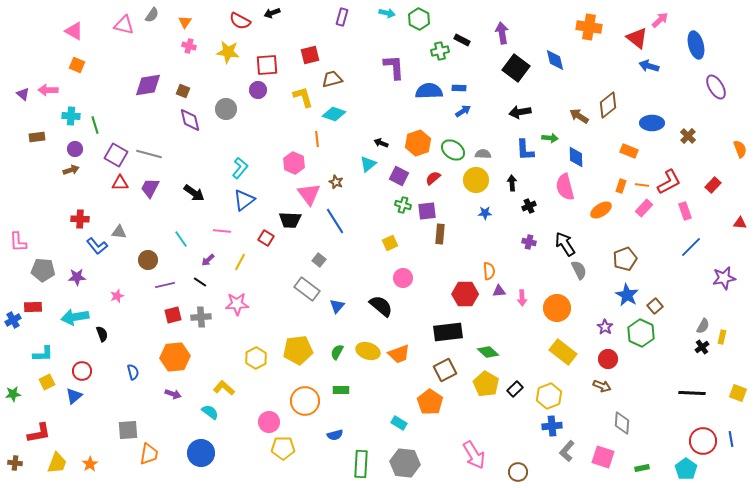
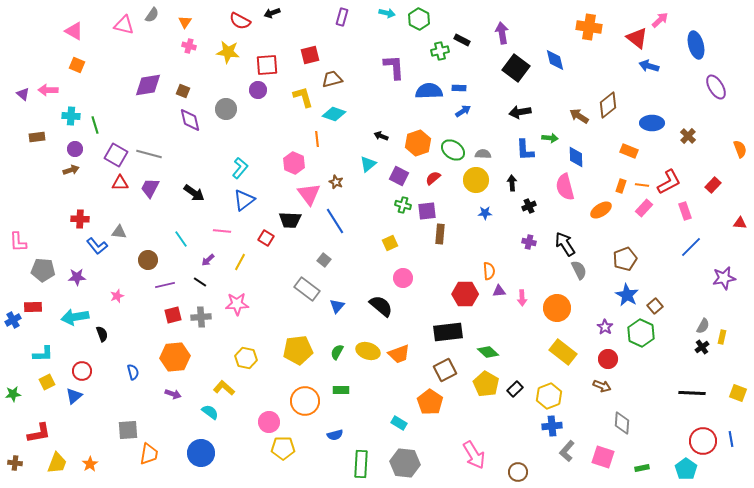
black arrow at (381, 143): moved 7 px up
gray square at (319, 260): moved 5 px right
yellow hexagon at (256, 358): moved 10 px left; rotated 20 degrees counterclockwise
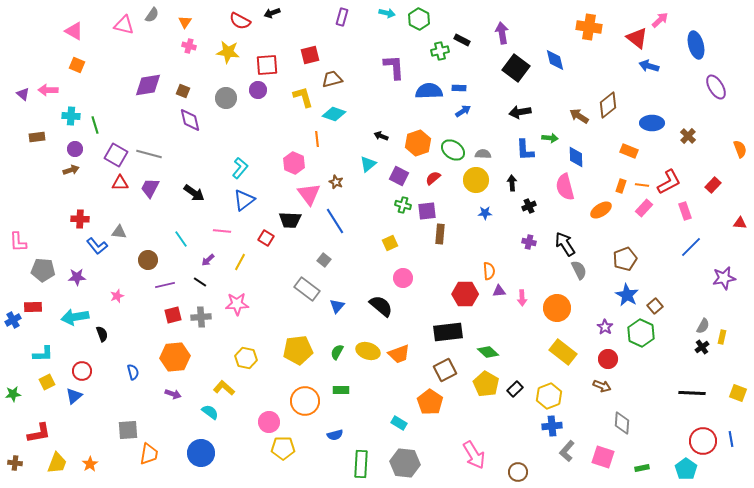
gray circle at (226, 109): moved 11 px up
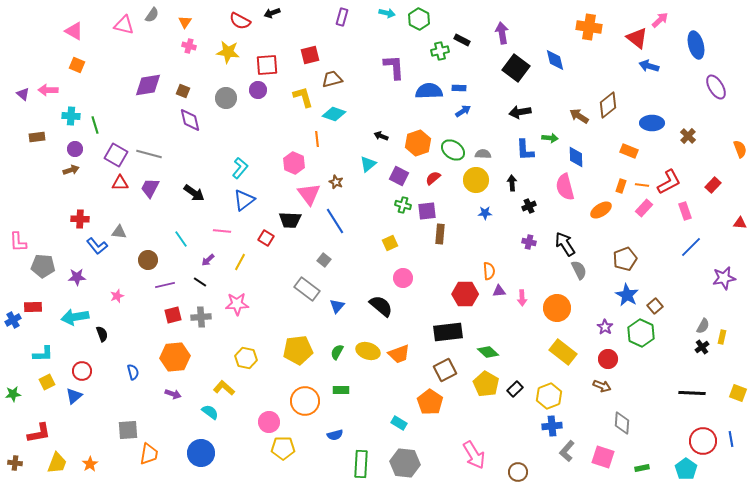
gray pentagon at (43, 270): moved 4 px up
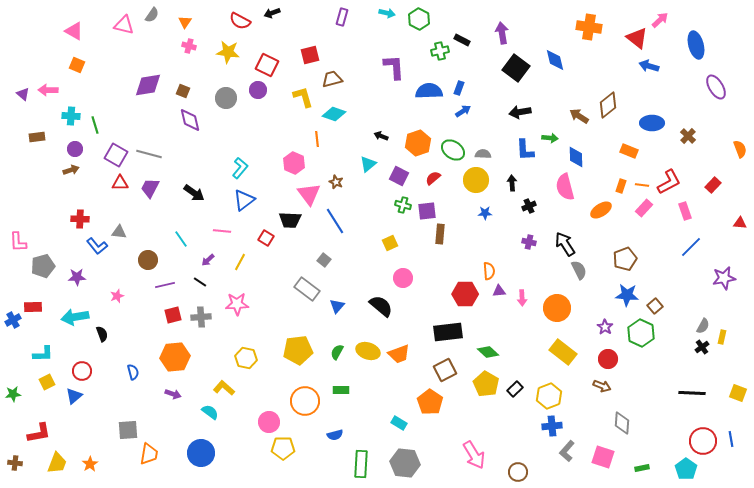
red square at (267, 65): rotated 30 degrees clockwise
blue rectangle at (459, 88): rotated 72 degrees counterclockwise
gray pentagon at (43, 266): rotated 20 degrees counterclockwise
blue star at (627, 295): rotated 25 degrees counterclockwise
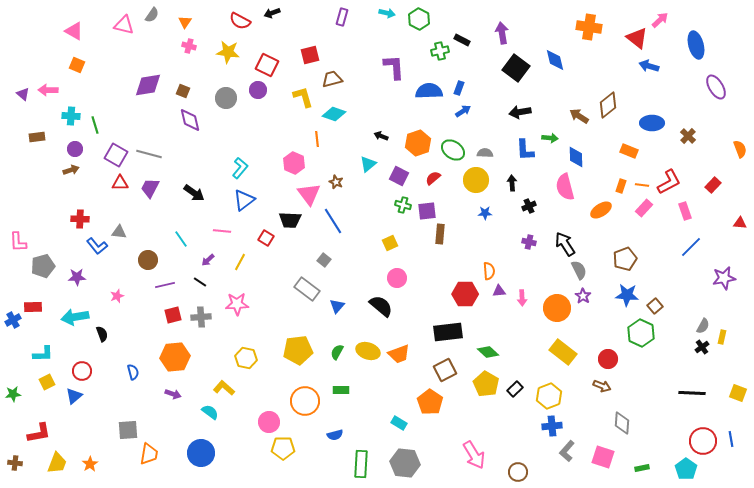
gray semicircle at (483, 154): moved 2 px right, 1 px up
blue line at (335, 221): moved 2 px left
pink circle at (403, 278): moved 6 px left
purple star at (605, 327): moved 22 px left, 31 px up
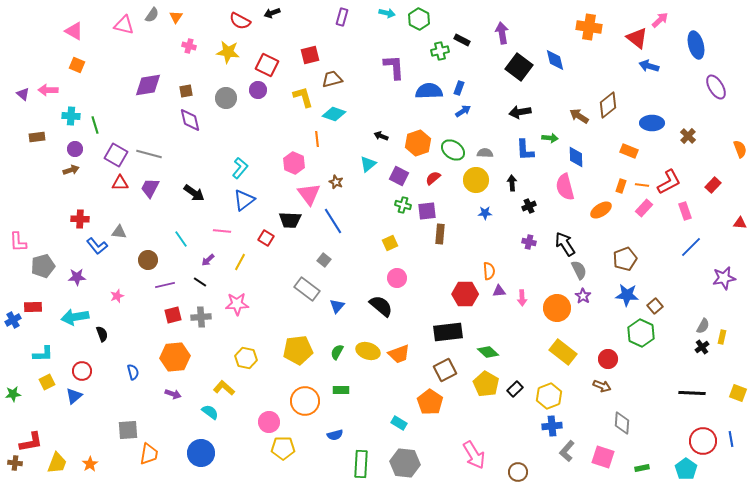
orange triangle at (185, 22): moved 9 px left, 5 px up
black square at (516, 68): moved 3 px right, 1 px up
brown square at (183, 91): moved 3 px right; rotated 32 degrees counterclockwise
red L-shape at (39, 433): moved 8 px left, 9 px down
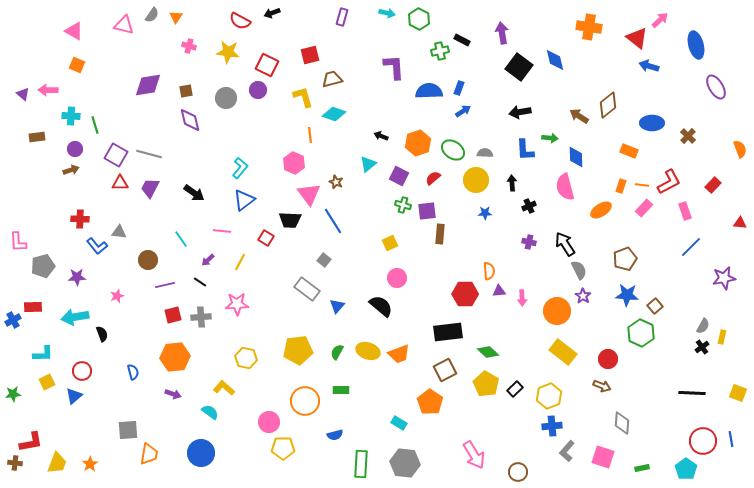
orange line at (317, 139): moved 7 px left, 4 px up
orange circle at (557, 308): moved 3 px down
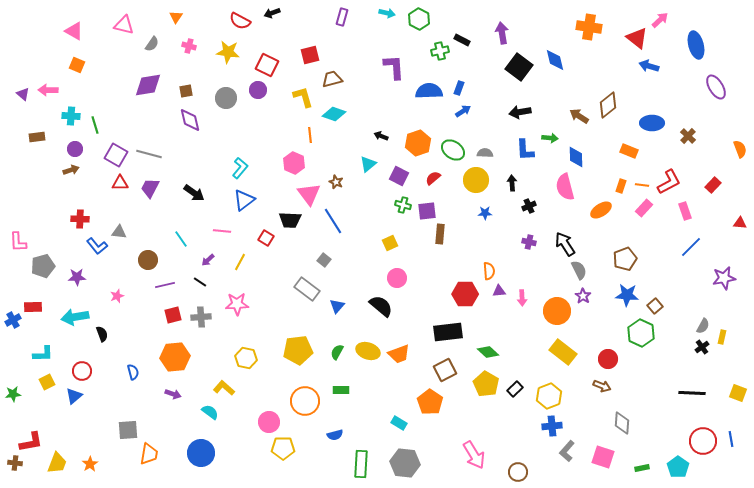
gray semicircle at (152, 15): moved 29 px down
cyan pentagon at (686, 469): moved 8 px left, 2 px up
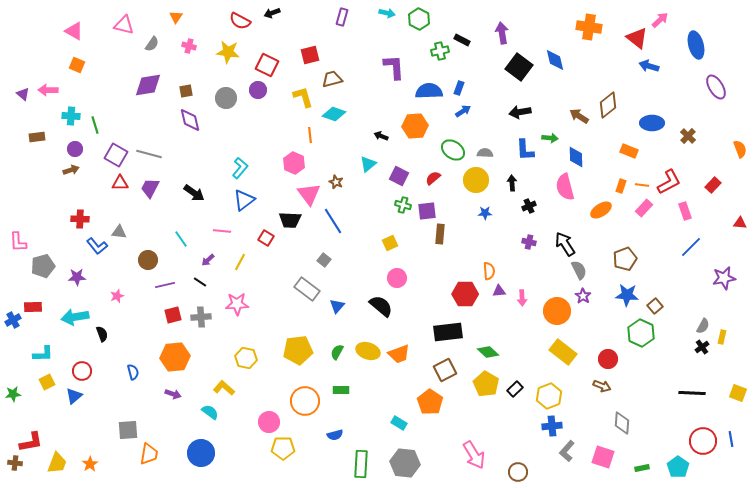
orange hexagon at (418, 143): moved 3 px left, 17 px up; rotated 15 degrees clockwise
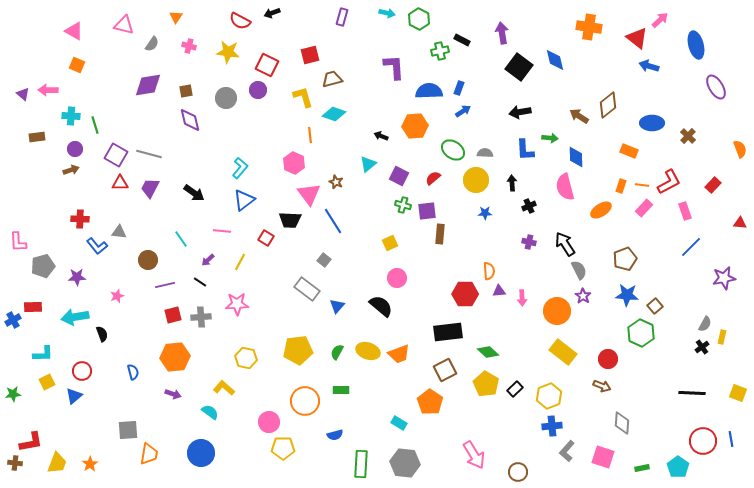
gray semicircle at (703, 326): moved 2 px right, 2 px up
